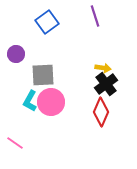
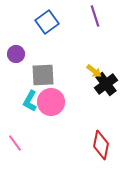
yellow arrow: moved 9 px left, 3 px down; rotated 28 degrees clockwise
red diamond: moved 33 px down; rotated 12 degrees counterclockwise
pink line: rotated 18 degrees clockwise
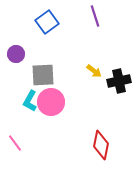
black cross: moved 13 px right, 3 px up; rotated 25 degrees clockwise
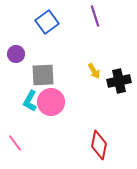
yellow arrow: rotated 21 degrees clockwise
red diamond: moved 2 px left
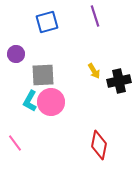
blue square: rotated 20 degrees clockwise
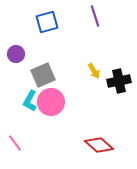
gray square: rotated 20 degrees counterclockwise
red diamond: rotated 60 degrees counterclockwise
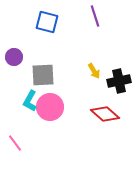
blue square: rotated 30 degrees clockwise
purple circle: moved 2 px left, 3 px down
gray square: rotated 20 degrees clockwise
pink circle: moved 1 px left, 5 px down
red diamond: moved 6 px right, 31 px up
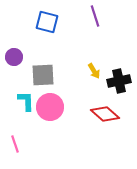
cyan L-shape: moved 4 px left; rotated 150 degrees clockwise
pink line: moved 1 px down; rotated 18 degrees clockwise
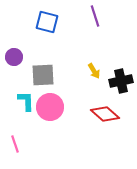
black cross: moved 2 px right
